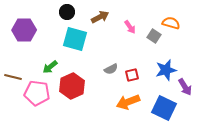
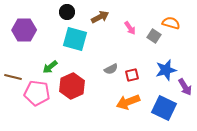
pink arrow: moved 1 px down
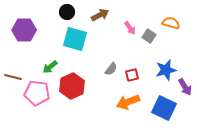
brown arrow: moved 2 px up
gray square: moved 5 px left
gray semicircle: rotated 24 degrees counterclockwise
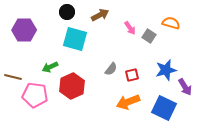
green arrow: rotated 14 degrees clockwise
pink pentagon: moved 2 px left, 2 px down
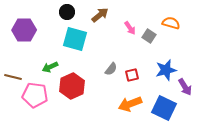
brown arrow: rotated 12 degrees counterclockwise
orange arrow: moved 2 px right, 2 px down
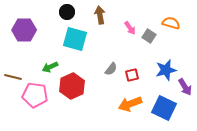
brown arrow: rotated 60 degrees counterclockwise
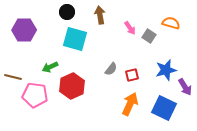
orange arrow: rotated 135 degrees clockwise
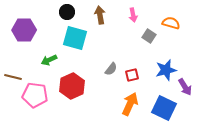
pink arrow: moved 3 px right, 13 px up; rotated 24 degrees clockwise
cyan square: moved 1 px up
green arrow: moved 1 px left, 7 px up
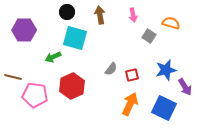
green arrow: moved 4 px right, 3 px up
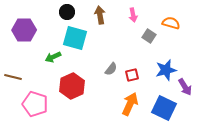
pink pentagon: moved 9 px down; rotated 10 degrees clockwise
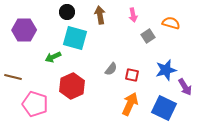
gray square: moved 1 px left; rotated 24 degrees clockwise
red square: rotated 24 degrees clockwise
